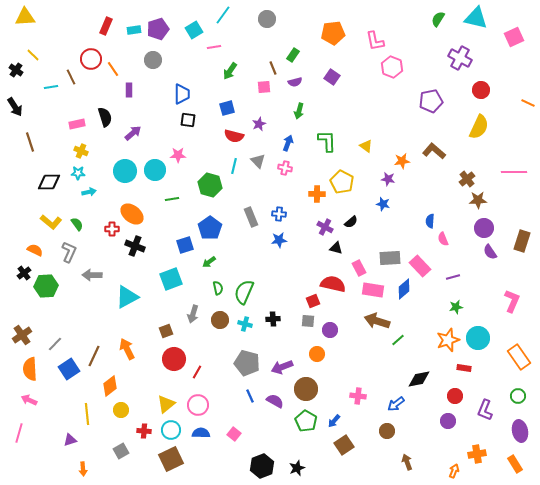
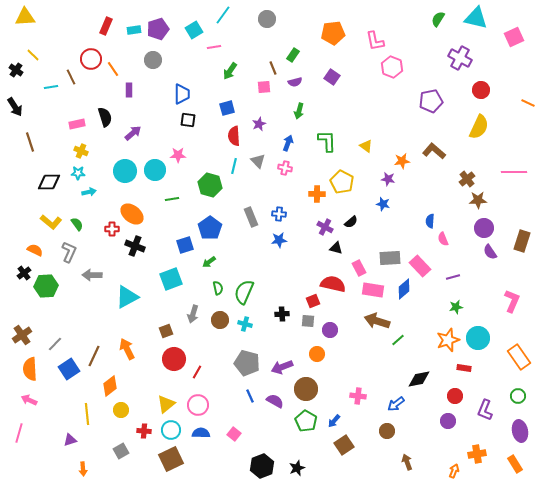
red semicircle at (234, 136): rotated 72 degrees clockwise
black cross at (273, 319): moved 9 px right, 5 px up
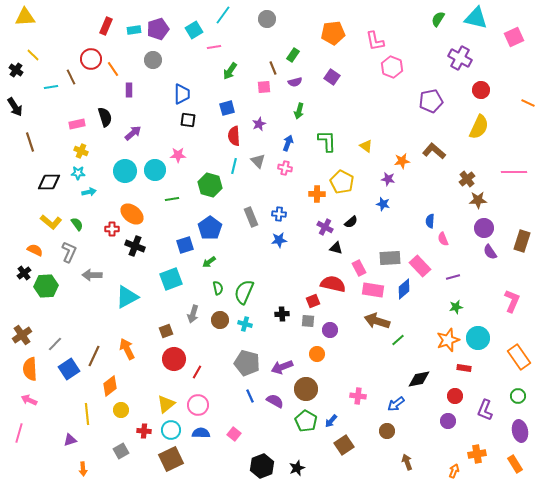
blue arrow at (334, 421): moved 3 px left
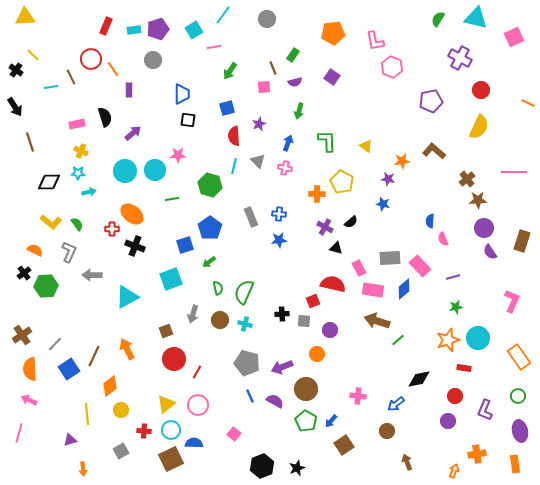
gray square at (308, 321): moved 4 px left
blue semicircle at (201, 433): moved 7 px left, 10 px down
orange rectangle at (515, 464): rotated 24 degrees clockwise
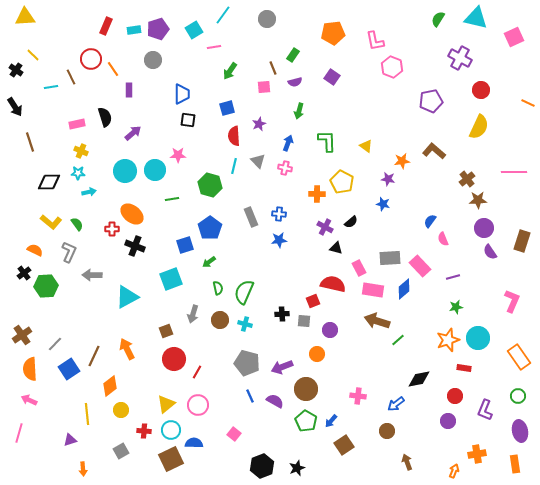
blue semicircle at (430, 221): rotated 32 degrees clockwise
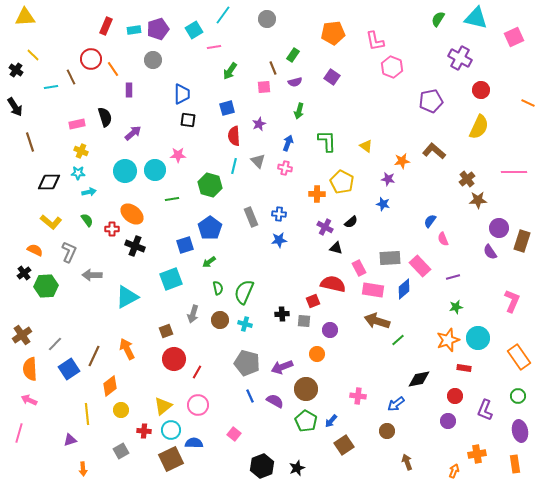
green semicircle at (77, 224): moved 10 px right, 4 px up
purple circle at (484, 228): moved 15 px right
yellow triangle at (166, 404): moved 3 px left, 2 px down
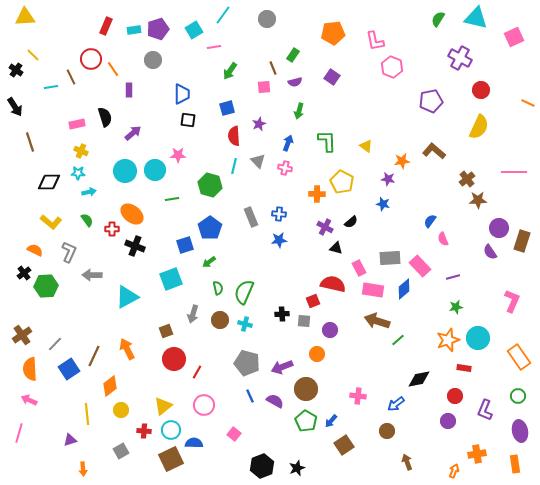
pink circle at (198, 405): moved 6 px right
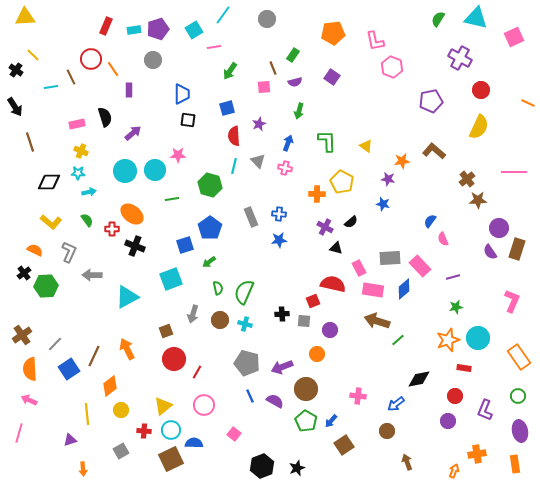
brown rectangle at (522, 241): moved 5 px left, 8 px down
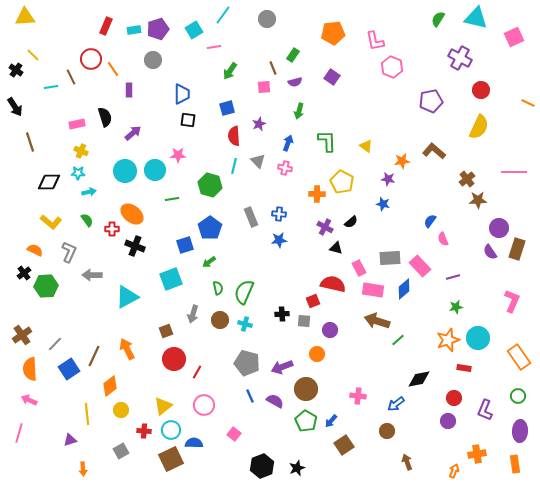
red circle at (455, 396): moved 1 px left, 2 px down
purple ellipse at (520, 431): rotated 15 degrees clockwise
